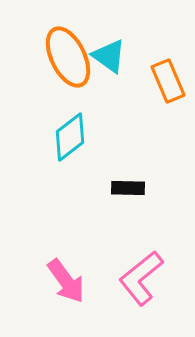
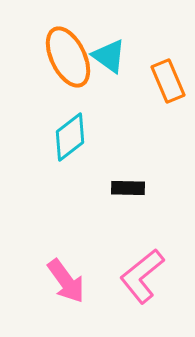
pink L-shape: moved 1 px right, 2 px up
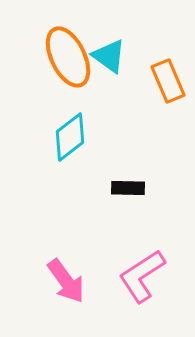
pink L-shape: rotated 6 degrees clockwise
